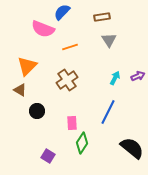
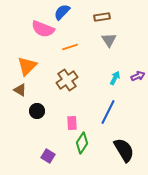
black semicircle: moved 8 px left, 2 px down; rotated 20 degrees clockwise
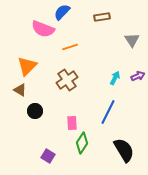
gray triangle: moved 23 px right
black circle: moved 2 px left
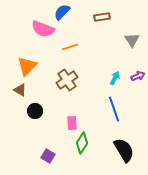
blue line: moved 6 px right, 3 px up; rotated 45 degrees counterclockwise
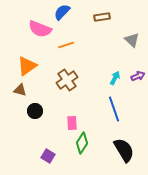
pink semicircle: moved 3 px left
gray triangle: rotated 14 degrees counterclockwise
orange line: moved 4 px left, 2 px up
orange triangle: rotated 10 degrees clockwise
brown triangle: rotated 16 degrees counterclockwise
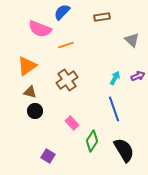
brown triangle: moved 10 px right, 2 px down
pink rectangle: rotated 40 degrees counterclockwise
green diamond: moved 10 px right, 2 px up
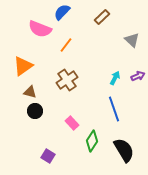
brown rectangle: rotated 35 degrees counterclockwise
orange line: rotated 35 degrees counterclockwise
orange triangle: moved 4 px left
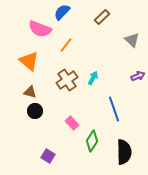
orange triangle: moved 6 px right, 5 px up; rotated 45 degrees counterclockwise
cyan arrow: moved 22 px left
black semicircle: moved 2 px down; rotated 30 degrees clockwise
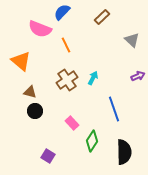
orange line: rotated 63 degrees counterclockwise
orange triangle: moved 8 px left
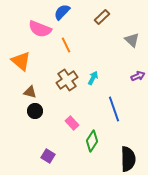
black semicircle: moved 4 px right, 7 px down
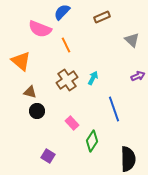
brown rectangle: rotated 21 degrees clockwise
black circle: moved 2 px right
